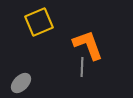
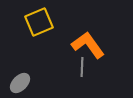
orange L-shape: rotated 16 degrees counterclockwise
gray ellipse: moved 1 px left
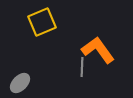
yellow square: moved 3 px right
orange L-shape: moved 10 px right, 5 px down
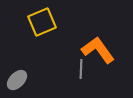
gray line: moved 1 px left, 2 px down
gray ellipse: moved 3 px left, 3 px up
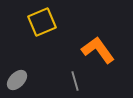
gray line: moved 6 px left, 12 px down; rotated 18 degrees counterclockwise
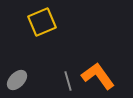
orange L-shape: moved 26 px down
gray line: moved 7 px left
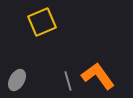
gray ellipse: rotated 15 degrees counterclockwise
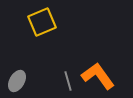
gray ellipse: moved 1 px down
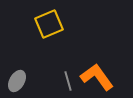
yellow square: moved 7 px right, 2 px down
orange L-shape: moved 1 px left, 1 px down
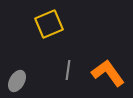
orange L-shape: moved 11 px right, 4 px up
gray line: moved 11 px up; rotated 24 degrees clockwise
